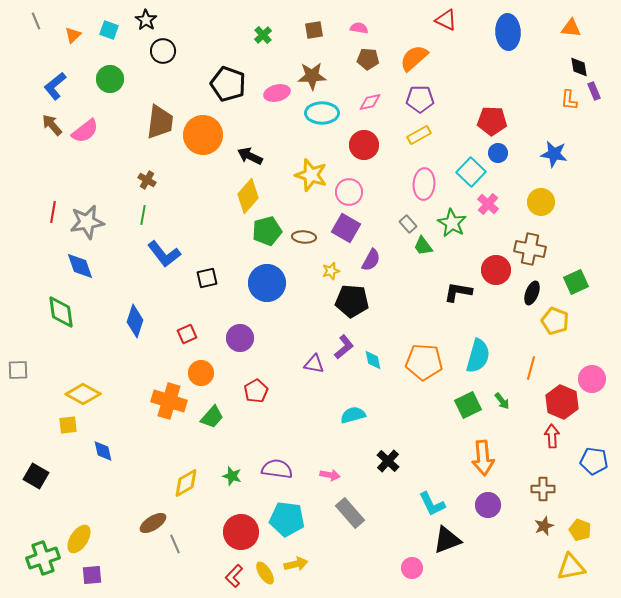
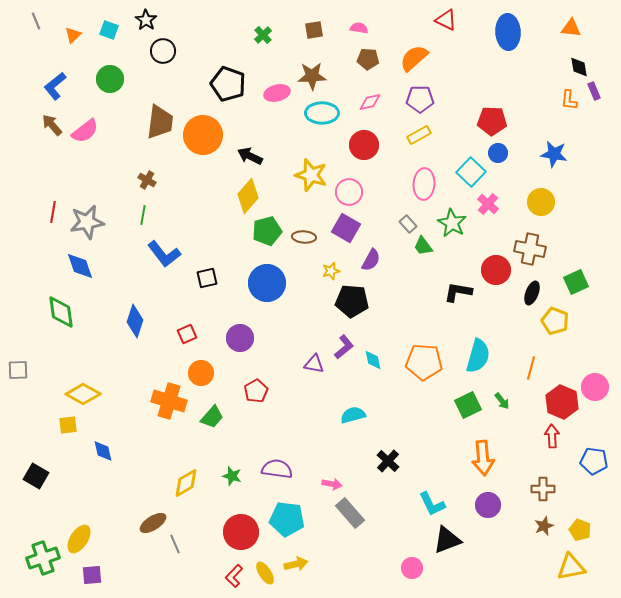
pink circle at (592, 379): moved 3 px right, 8 px down
pink arrow at (330, 475): moved 2 px right, 9 px down
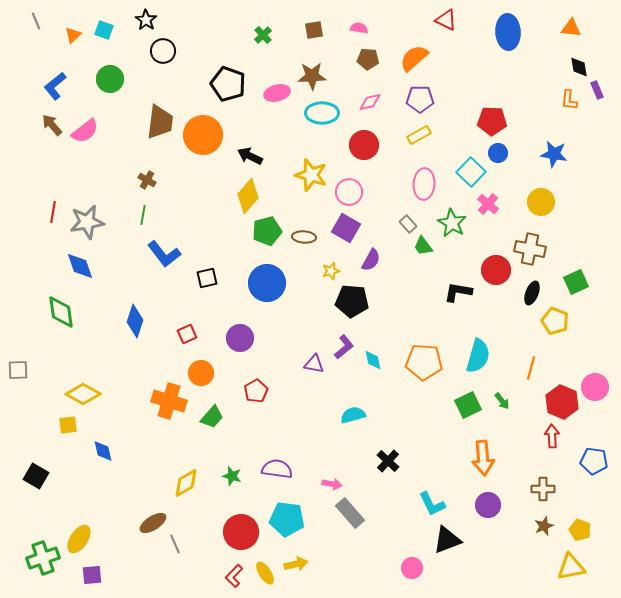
cyan square at (109, 30): moved 5 px left
purple rectangle at (594, 91): moved 3 px right, 1 px up
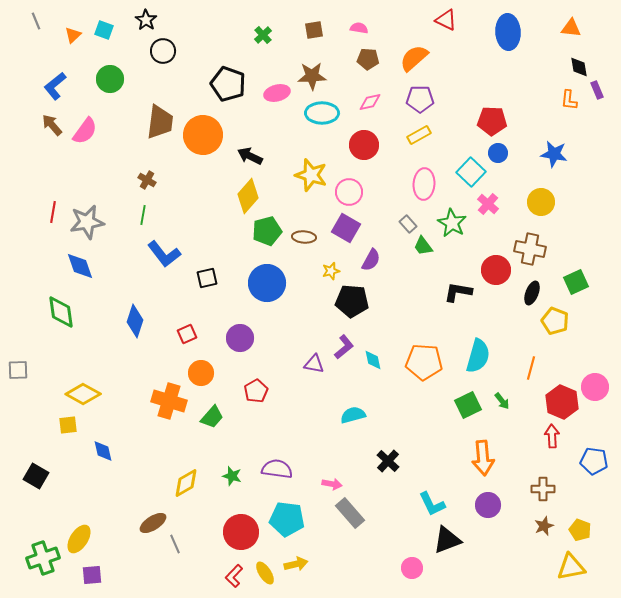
pink semicircle at (85, 131): rotated 16 degrees counterclockwise
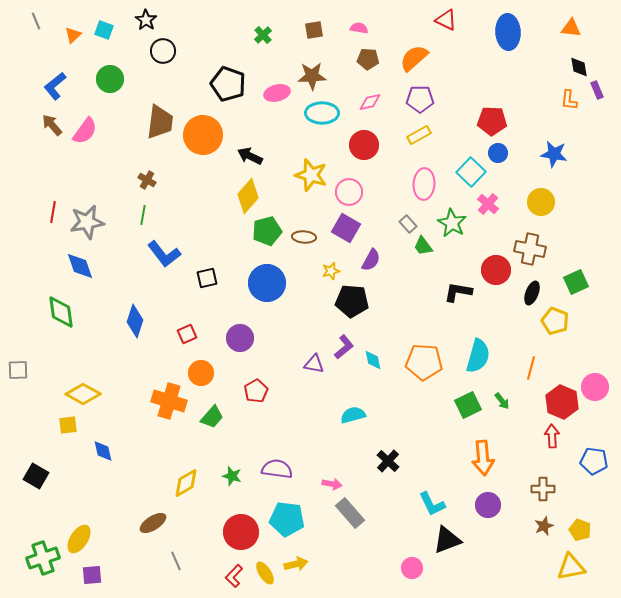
gray line at (175, 544): moved 1 px right, 17 px down
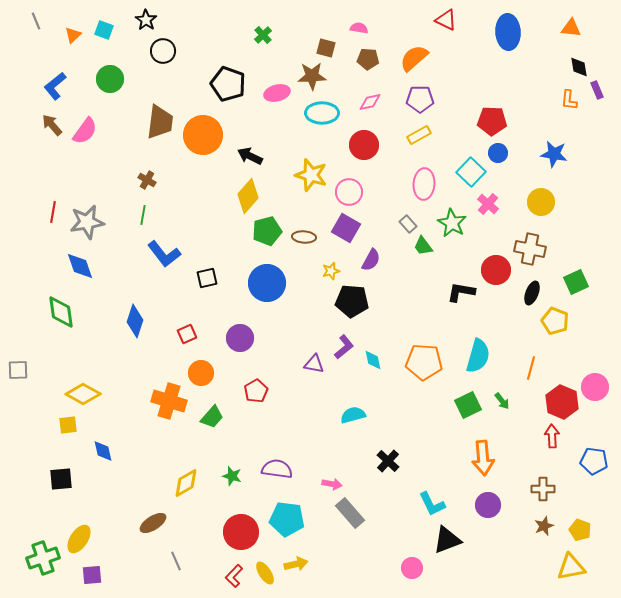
brown square at (314, 30): moved 12 px right, 18 px down; rotated 24 degrees clockwise
black L-shape at (458, 292): moved 3 px right
black square at (36, 476): moved 25 px right, 3 px down; rotated 35 degrees counterclockwise
